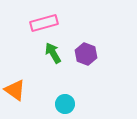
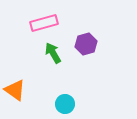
purple hexagon: moved 10 px up; rotated 25 degrees clockwise
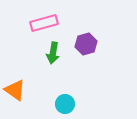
green arrow: rotated 140 degrees counterclockwise
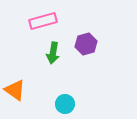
pink rectangle: moved 1 px left, 2 px up
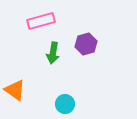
pink rectangle: moved 2 px left
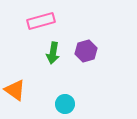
purple hexagon: moved 7 px down
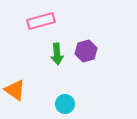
green arrow: moved 4 px right, 1 px down; rotated 15 degrees counterclockwise
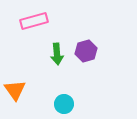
pink rectangle: moved 7 px left
orange triangle: rotated 20 degrees clockwise
cyan circle: moved 1 px left
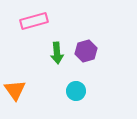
green arrow: moved 1 px up
cyan circle: moved 12 px right, 13 px up
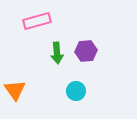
pink rectangle: moved 3 px right
purple hexagon: rotated 10 degrees clockwise
